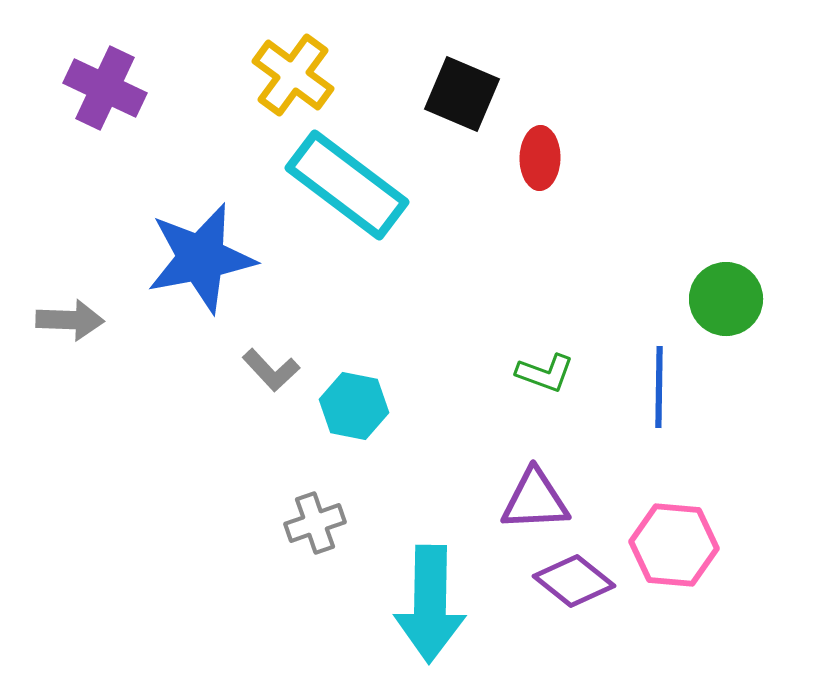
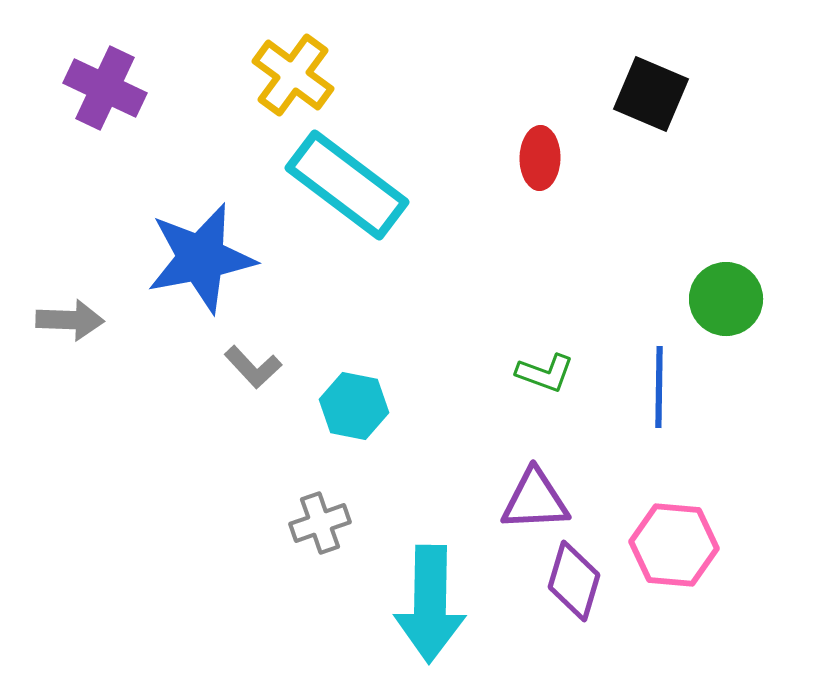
black square: moved 189 px right
gray L-shape: moved 18 px left, 3 px up
gray cross: moved 5 px right
purple diamond: rotated 68 degrees clockwise
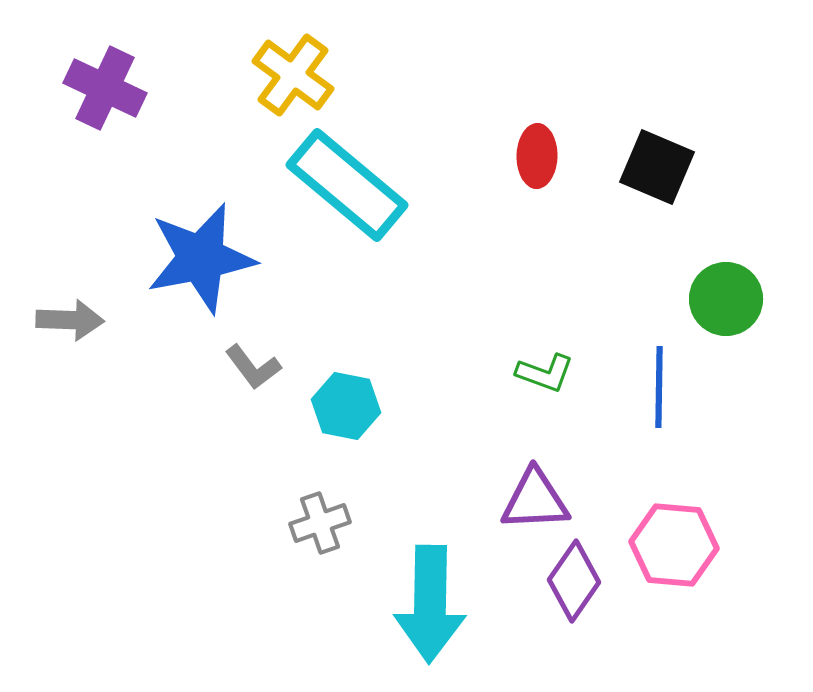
black square: moved 6 px right, 73 px down
red ellipse: moved 3 px left, 2 px up
cyan rectangle: rotated 3 degrees clockwise
gray L-shape: rotated 6 degrees clockwise
cyan hexagon: moved 8 px left
purple diamond: rotated 18 degrees clockwise
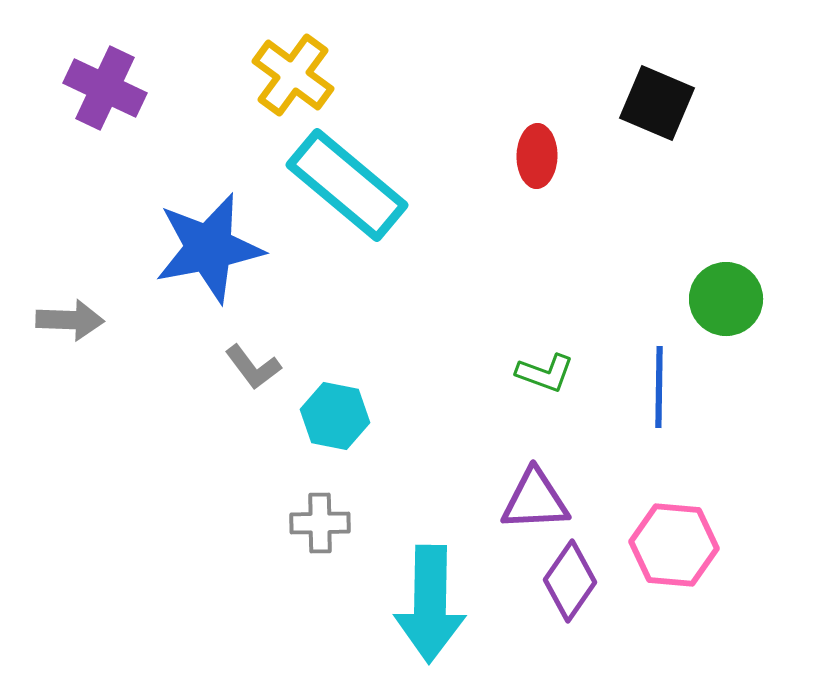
black square: moved 64 px up
blue star: moved 8 px right, 10 px up
cyan hexagon: moved 11 px left, 10 px down
gray cross: rotated 18 degrees clockwise
purple diamond: moved 4 px left
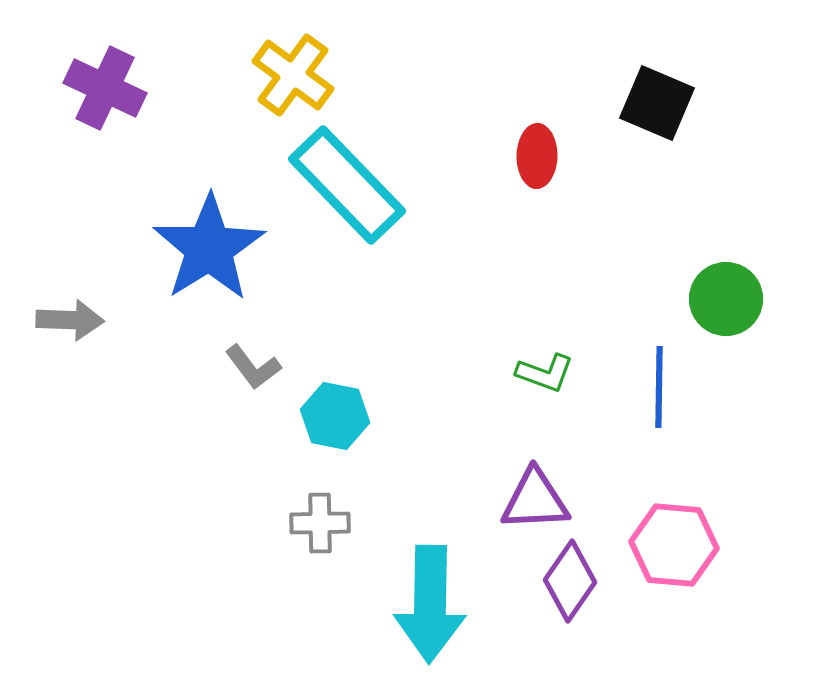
cyan rectangle: rotated 6 degrees clockwise
blue star: rotated 21 degrees counterclockwise
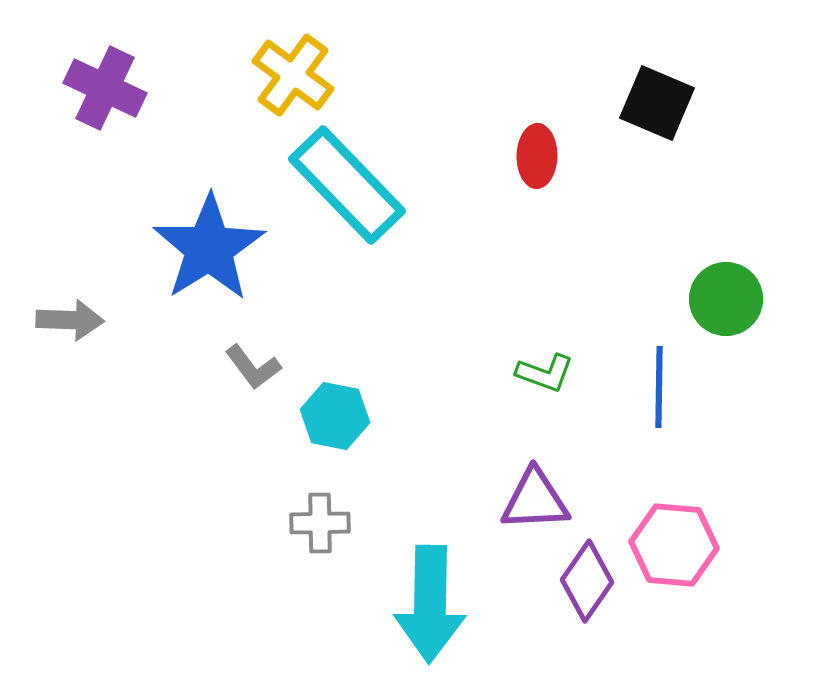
purple diamond: moved 17 px right
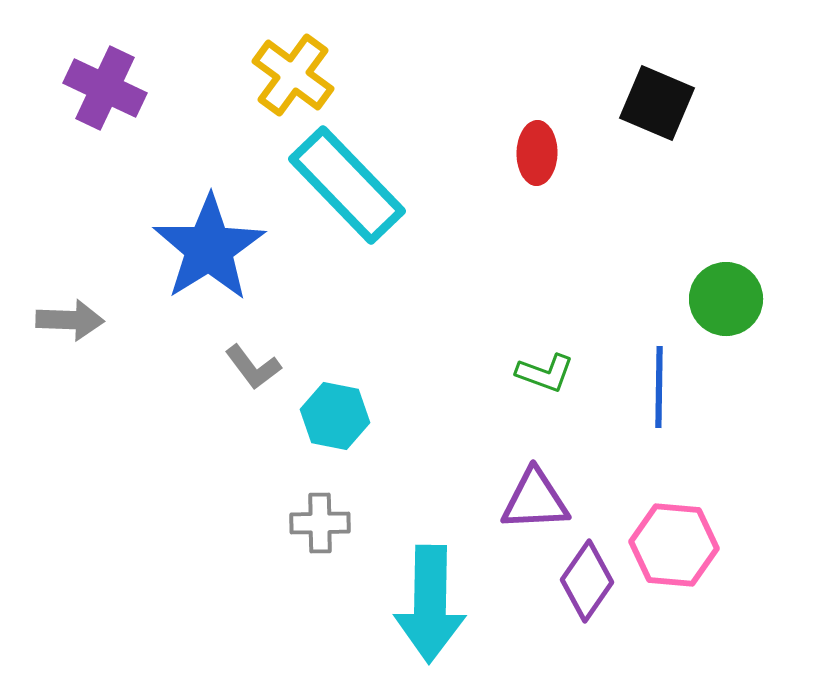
red ellipse: moved 3 px up
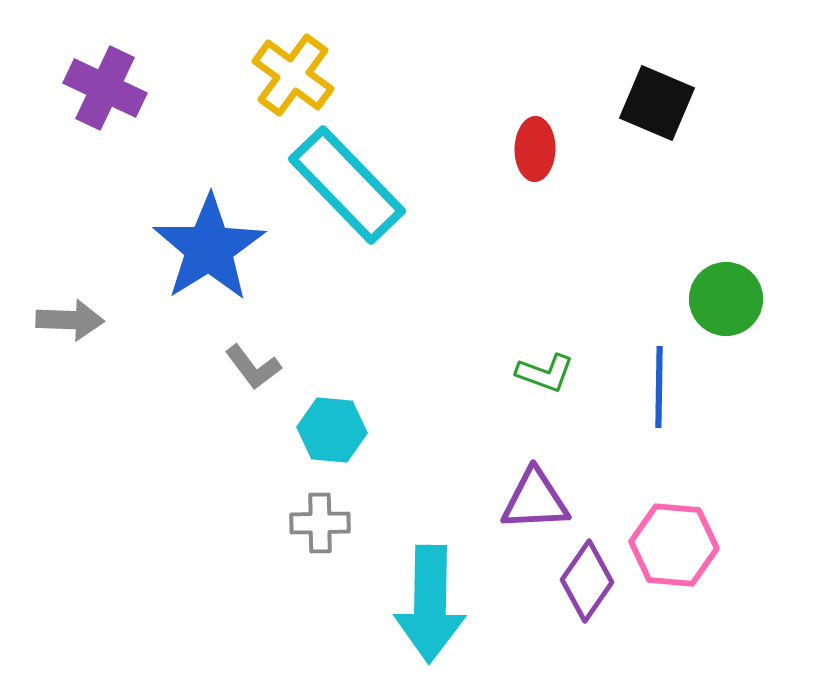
red ellipse: moved 2 px left, 4 px up
cyan hexagon: moved 3 px left, 14 px down; rotated 6 degrees counterclockwise
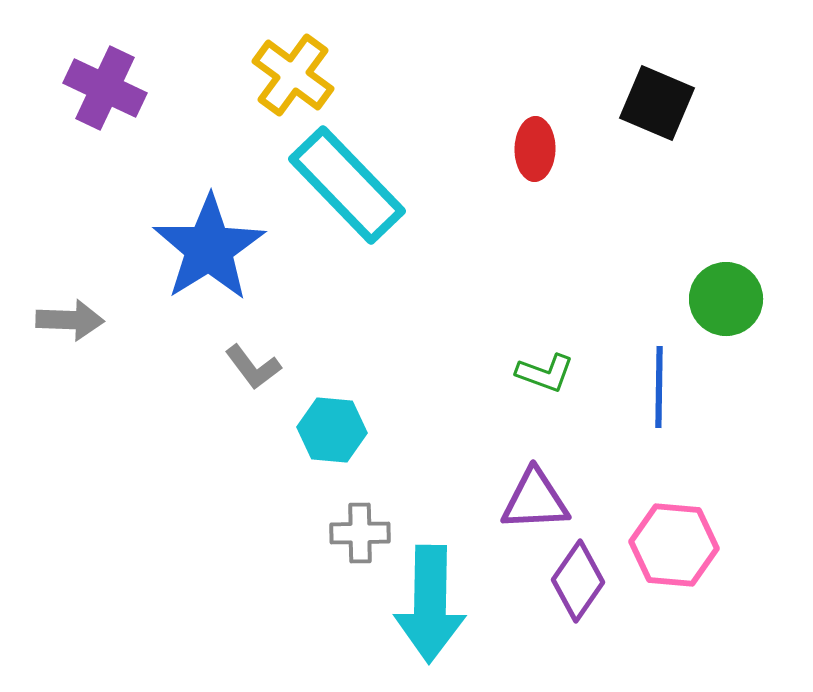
gray cross: moved 40 px right, 10 px down
purple diamond: moved 9 px left
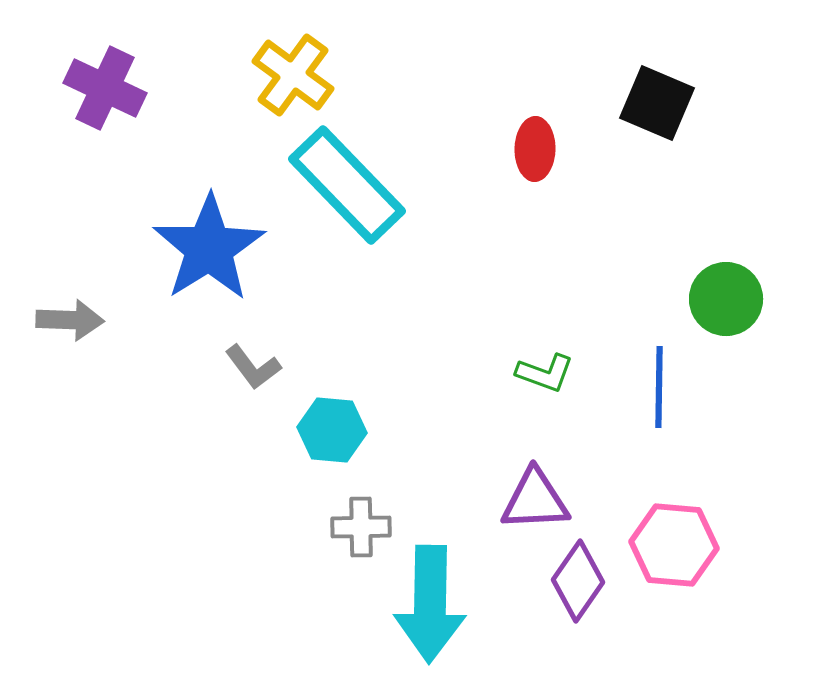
gray cross: moved 1 px right, 6 px up
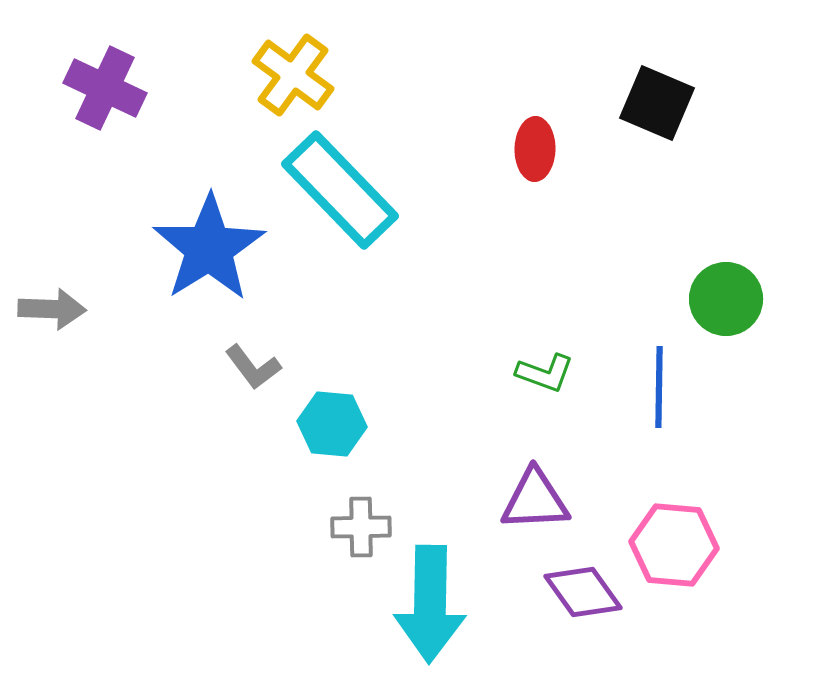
cyan rectangle: moved 7 px left, 5 px down
gray arrow: moved 18 px left, 11 px up
cyan hexagon: moved 6 px up
purple diamond: moved 5 px right, 11 px down; rotated 70 degrees counterclockwise
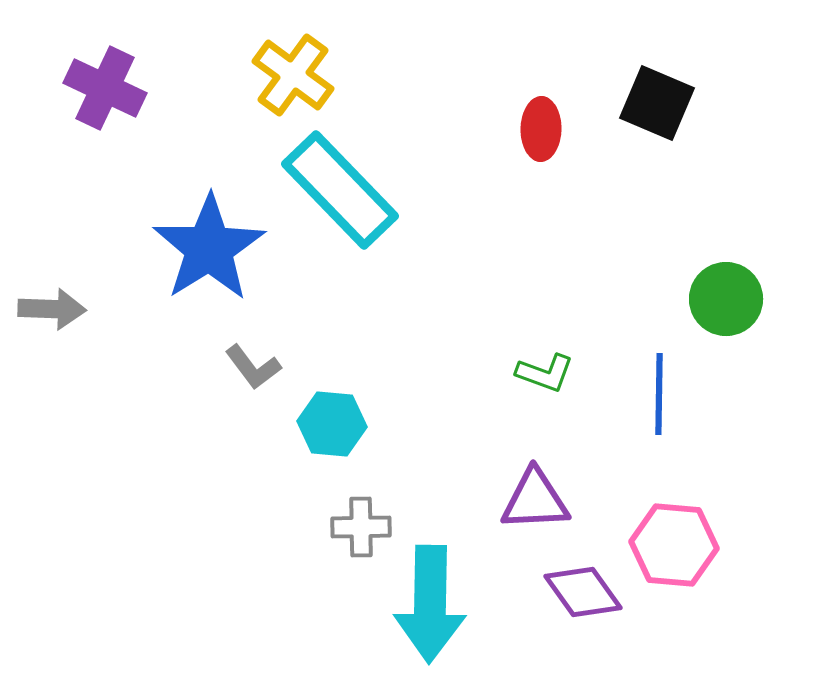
red ellipse: moved 6 px right, 20 px up
blue line: moved 7 px down
